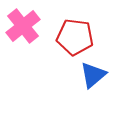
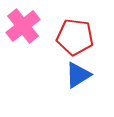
blue triangle: moved 15 px left; rotated 8 degrees clockwise
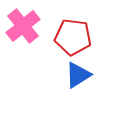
red pentagon: moved 2 px left
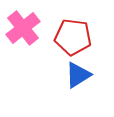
pink cross: moved 2 px down
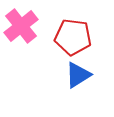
pink cross: moved 2 px left, 2 px up
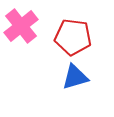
blue triangle: moved 3 px left, 2 px down; rotated 16 degrees clockwise
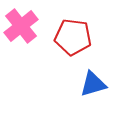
blue triangle: moved 18 px right, 7 px down
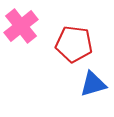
red pentagon: moved 1 px right, 7 px down
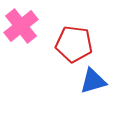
blue triangle: moved 3 px up
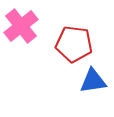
blue triangle: rotated 8 degrees clockwise
